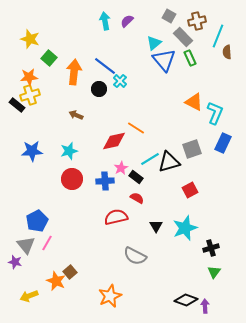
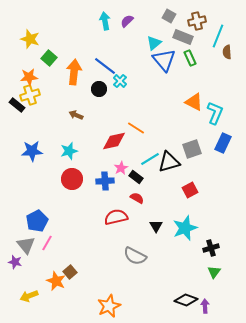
gray rectangle at (183, 37): rotated 24 degrees counterclockwise
orange star at (110, 296): moved 1 px left, 10 px down
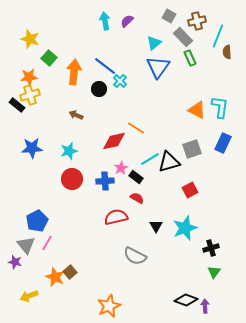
gray rectangle at (183, 37): rotated 24 degrees clockwise
blue triangle at (164, 60): moved 6 px left, 7 px down; rotated 15 degrees clockwise
orange triangle at (194, 102): moved 3 px right, 8 px down
cyan L-shape at (215, 113): moved 5 px right, 6 px up; rotated 15 degrees counterclockwise
blue star at (32, 151): moved 3 px up
orange star at (56, 281): moved 1 px left, 4 px up
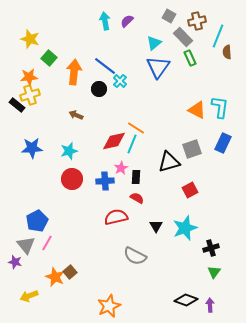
cyan line at (150, 159): moved 18 px left, 15 px up; rotated 36 degrees counterclockwise
black rectangle at (136, 177): rotated 56 degrees clockwise
purple arrow at (205, 306): moved 5 px right, 1 px up
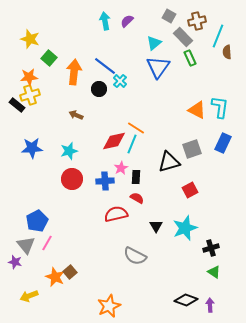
red semicircle at (116, 217): moved 3 px up
green triangle at (214, 272): rotated 32 degrees counterclockwise
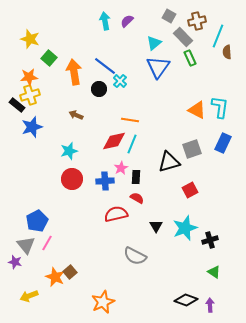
orange arrow at (74, 72): rotated 15 degrees counterclockwise
orange line at (136, 128): moved 6 px left, 8 px up; rotated 24 degrees counterclockwise
blue star at (32, 148): moved 21 px up; rotated 15 degrees counterclockwise
black cross at (211, 248): moved 1 px left, 8 px up
orange star at (109, 306): moved 6 px left, 4 px up
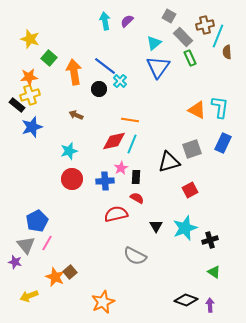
brown cross at (197, 21): moved 8 px right, 4 px down
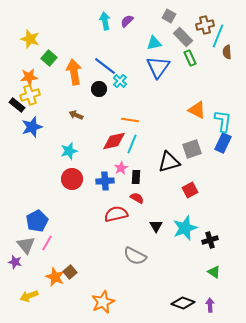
cyan triangle at (154, 43): rotated 28 degrees clockwise
cyan L-shape at (220, 107): moved 3 px right, 14 px down
black diamond at (186, 300): moved 3 px left, 3 px down
